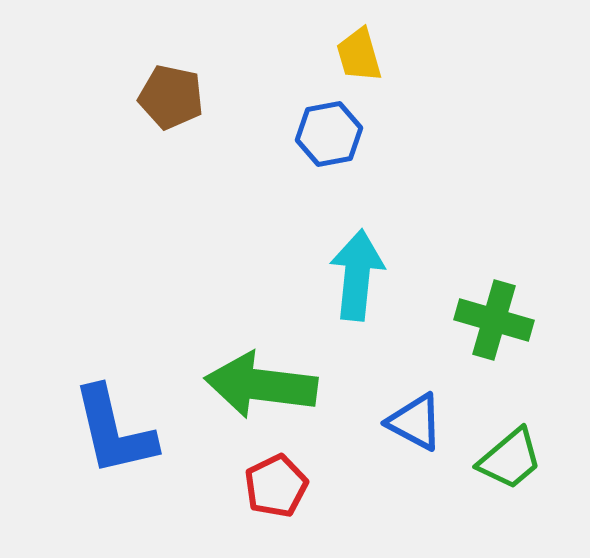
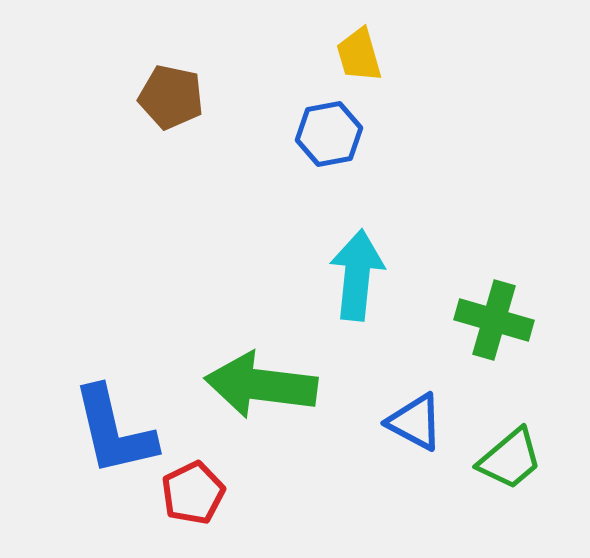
red pentagon: moved 83 px left, 7 px down
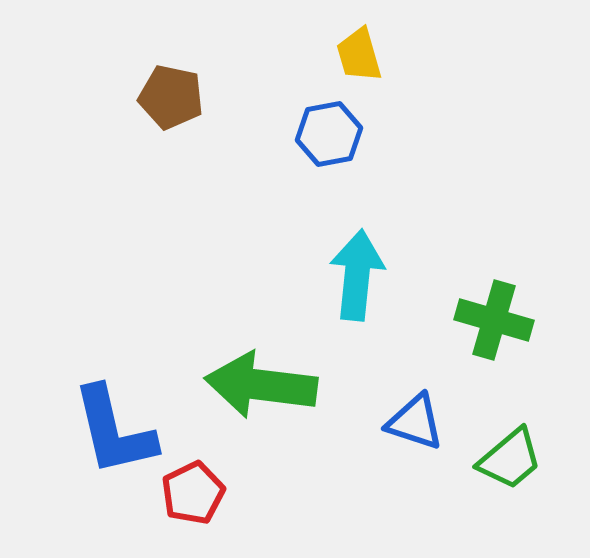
blue triangle: rotated 10 degrees counterclockwise
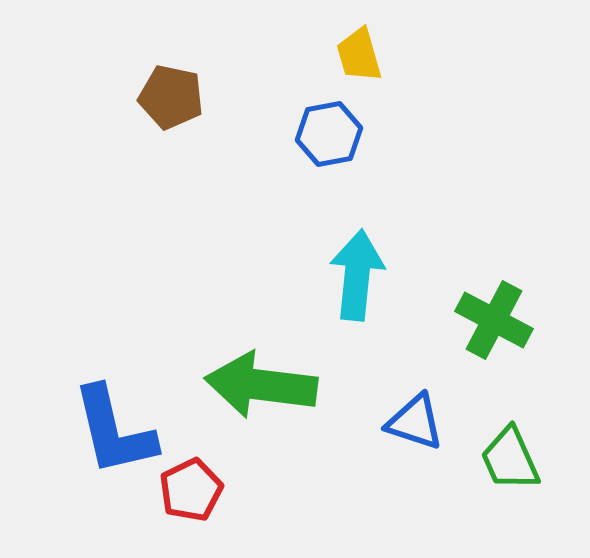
green cross: rotated 12 degrees clockwise
green trapezoid: rotated 106 degrees clockwise
red pentagon: moved 2 px left, 3 px up
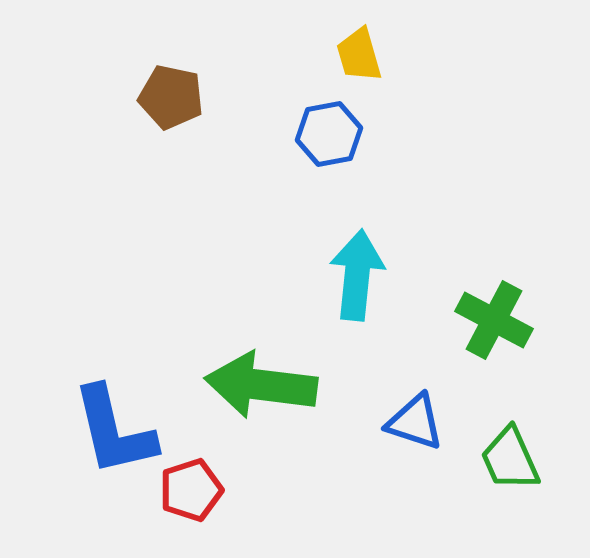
red pentagon: rotated 8 degrees clockwise
